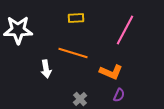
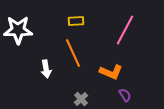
yellow rectangle: moved 3 px down
orange line: rotated 48 degrees clockwise
purple semicircle: moved 6 px right; rotated 56 degrees counterclockwise
gray cross: moved 1 px right
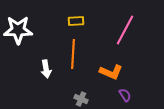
orange line: moved 1 px down; rotated 28 degrees clockwise
gray cross: rotated 24 degrees counterclockwise
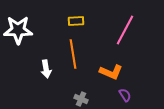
orange line: rotated 12 degrees counterclockwise
